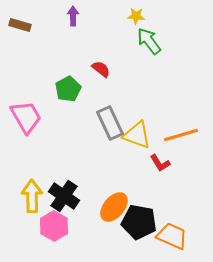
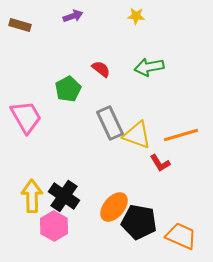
purple arrow: rotated 72 degrees clockwise
green arrow: moved 26 px down; rotated 64 degrees counterclockwise
orange trapezoid: moved 9 px right
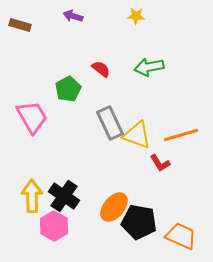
purple arrow: rotated 144 degrees counterclockwise
pink trapezoid: moved 6 px right
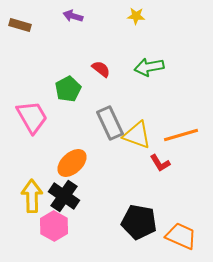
orange ellipse: moved 42 px left, 44 px up; rotated 8 degrees clockwise
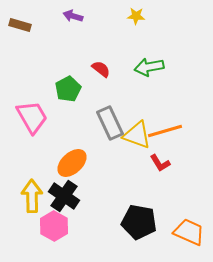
orange line: moved 16 px left, 4 px up
orange trapezoid: moved 8 px right, 4 px up
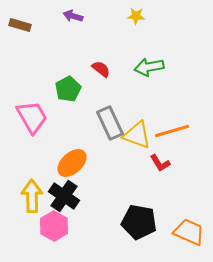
orange line: moved 7 px right
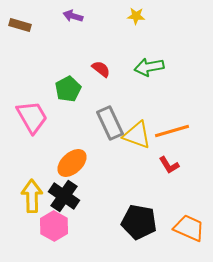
red L-shape: moved 9 px right, 2 px down
orange trapezoid: moved 4 px up
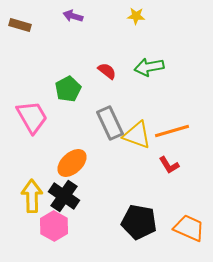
red semicircle: moved 6 px right, 2 px down
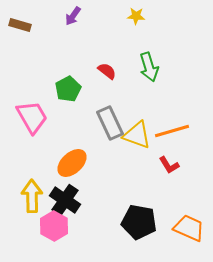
purple arrow: rotated 72 degrees counterclockwise
green arrow: rotated 96 degrees counterclockwise
black cross: moved 1 px right, 4 px down
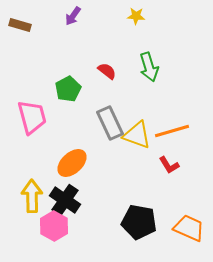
pink trapezoid: rotated 15 degrees clockwise
